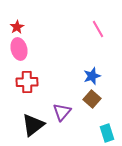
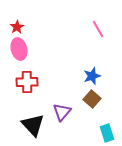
black triangle: rotated 35 degrees counterclockwise
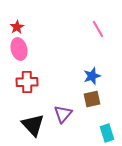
brown square: rotated 36 degrees clockwise
purple triangle: moved 1 px right, 2 px down
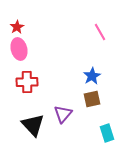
pink line: moved 2 px right, 3 px down
blue star: rotated 12 degrees counterclockwise
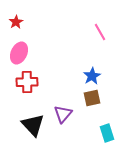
red star: moved 1 px left, 5 px up
pink ellipse: moved 4 px down; rotated 40 degrees clockwise
brown square: moved 1 px up
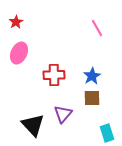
pink line: moved 3 px left, 4 px up
red cross: moved 27 px right, 7 px up
brown square: rotated 12 degrees clockwise
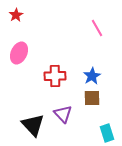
red star: moved 7 px up
red cross: moved 1 px right, 1 px down
purple triangle: rotated 24 degrees counterclockwise
